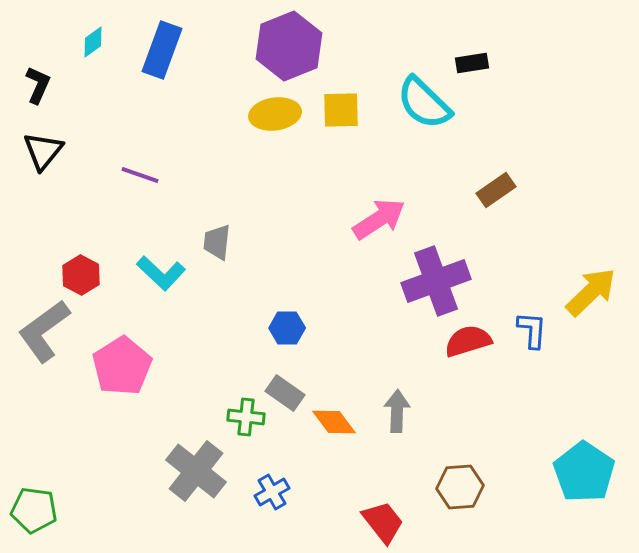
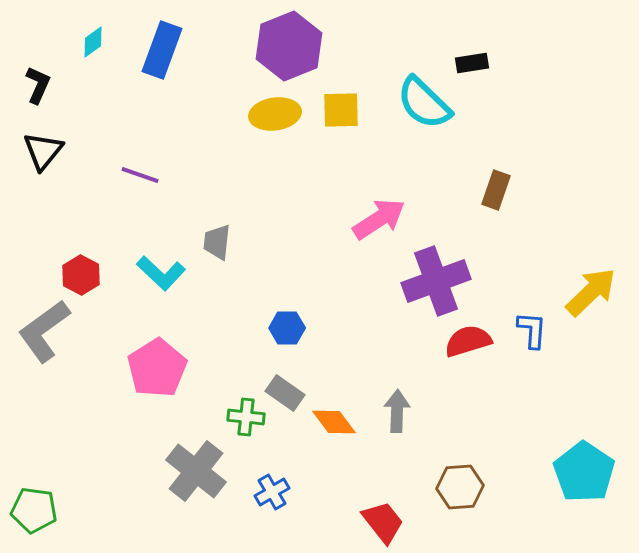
brown rectangle: rotated 36 degrees counterclockwise
pink pentagon: moved 35 px right, 2 px down
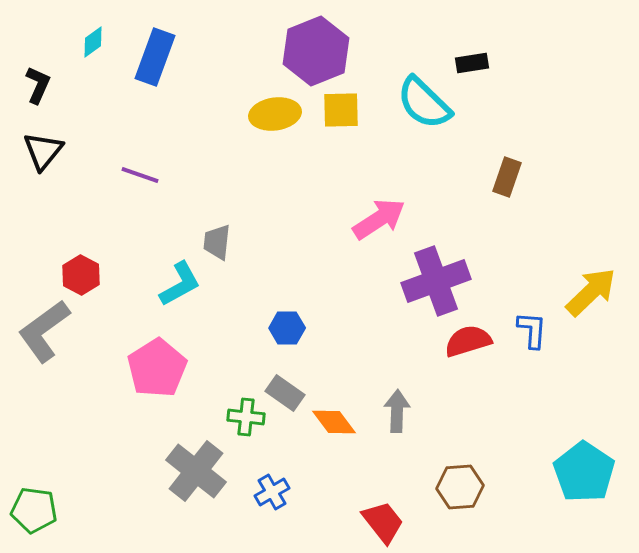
purple hexagon: moved 27 px right, 5 px down
blue rectangle: moved 7 px left, 7 px down
brown rectangle: moved 11 px right, 13 px up
cyan L-shape: moved 19 px right, 11 px down; rotated 72 degrees counterclockwise
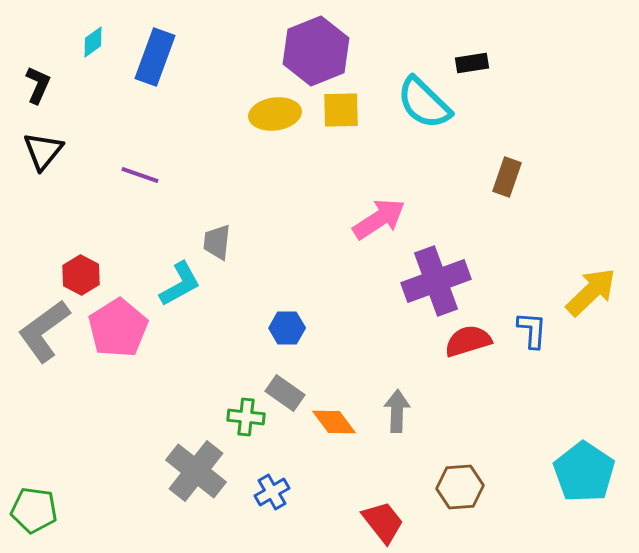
pink pentagon: moved 39 px left, 40 px up
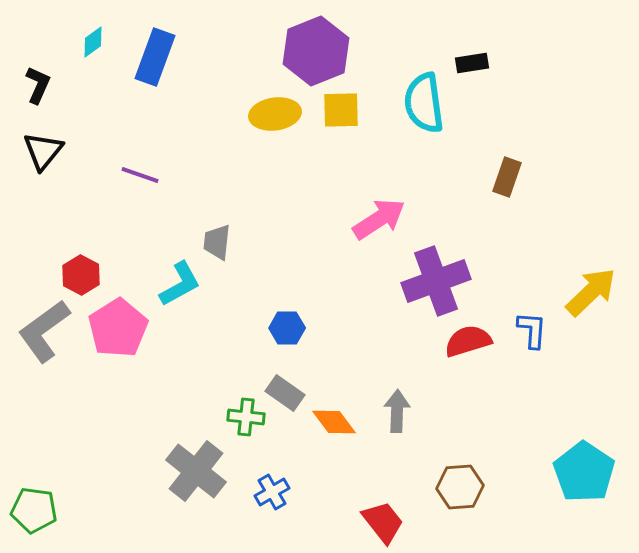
cyan semicircle: rotated 38 degrees clockwise
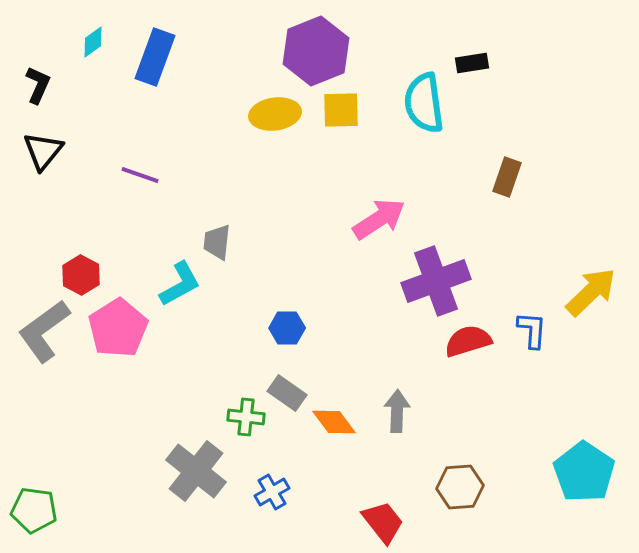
gray rectangle: moved 2 px right
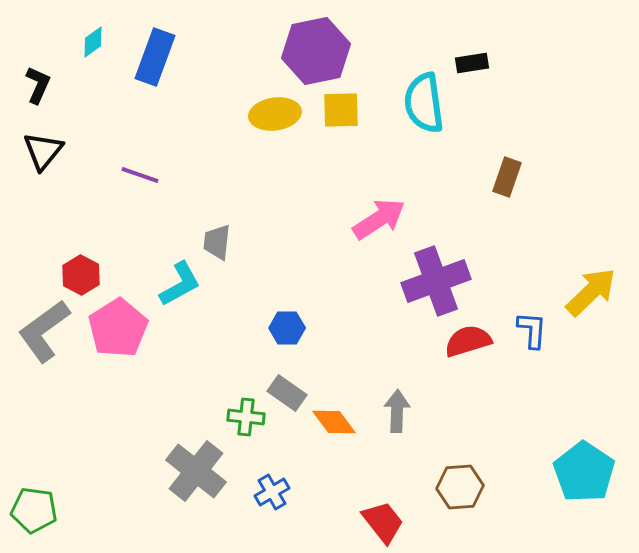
purple hexagon: rotated 10 degrees clockwise
